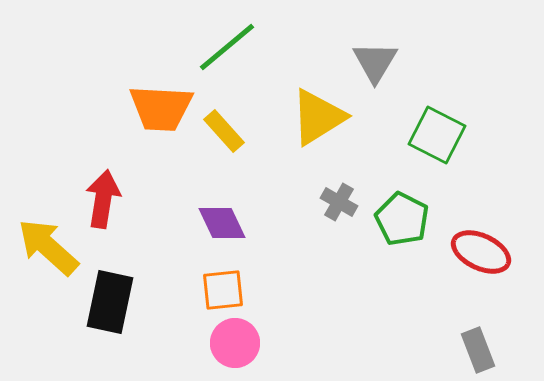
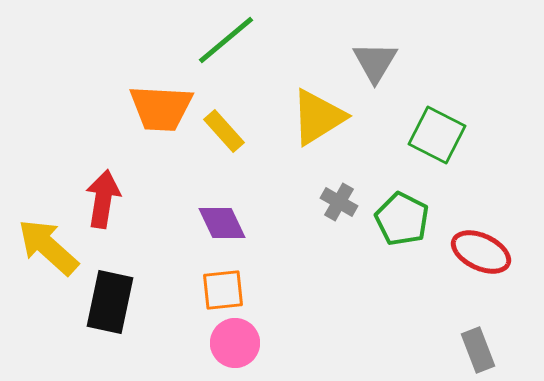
green line: moved 1 px left, 7 px up
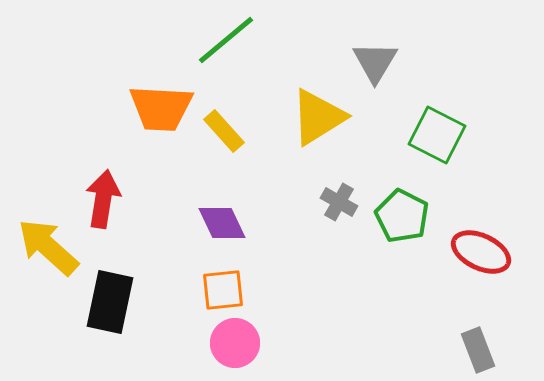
green pentagon: moved 3 px up
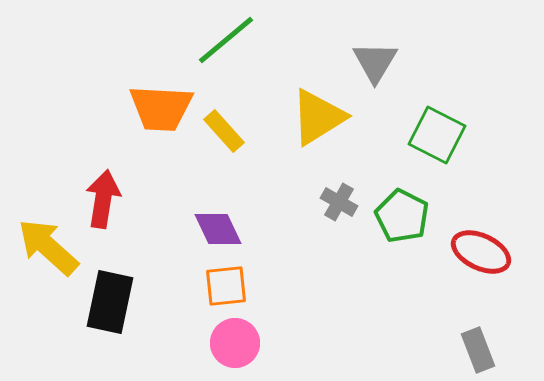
purple diamond: moved 4 px left, 6 px down
orange square: moved 3 px right, 4 px up
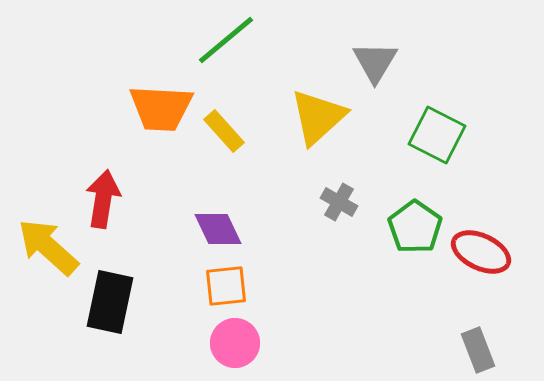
yellow triangle: rotated 10 degrees counterclockwise
green pentagon: moved 13 px right, 11 px down; rotated 8 degrees clockwise
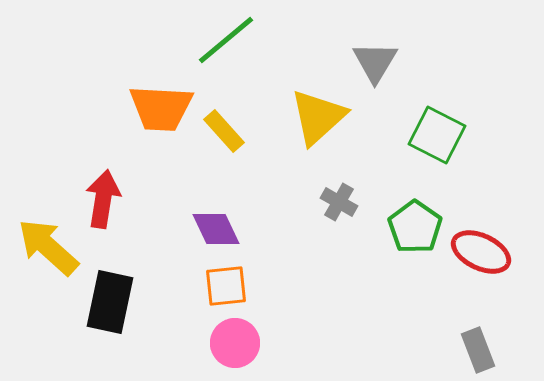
purple diamond: moved 2 px left
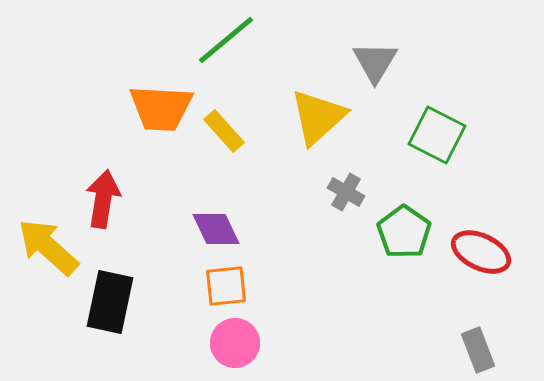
gray cross: moved 7 px right, 10 px up
green pentagon: moved 11 px left, 5 px down
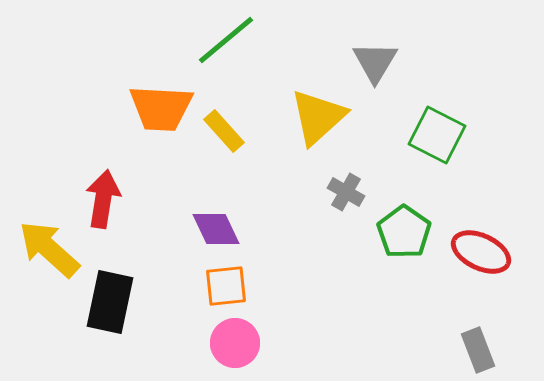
yellow arrow: moved 1 px right, 2 px down
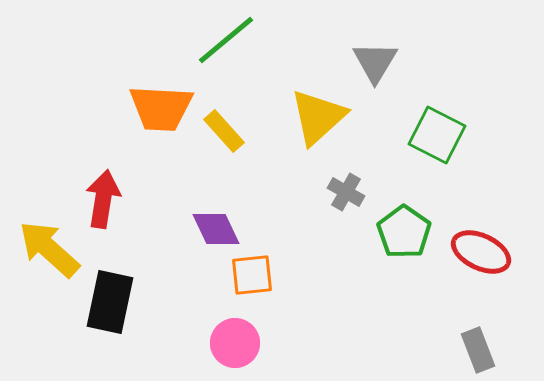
orange square: moved 26 px right, 11 px up
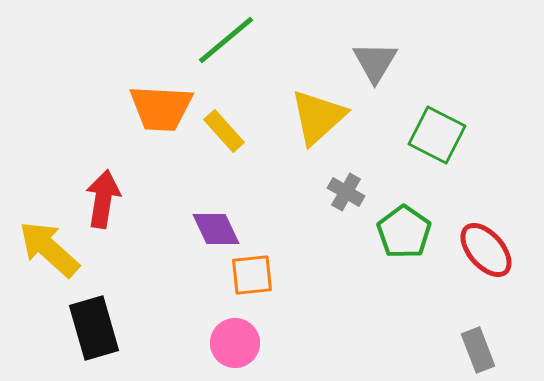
red ellipse: moved 5 px right, 2 px up; rotated 24 degrees clockwise
black rectangle: moved 16 px left, 26 px down; rotated 28 degrees counterclockwise
